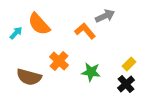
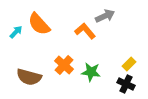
cyan arrow: moved 1 px up
orange cross: moved 5 px right, 4 px down
black cross: rotated 24 degrees counterclockwise
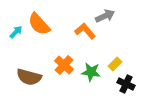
yellow rectangle: moved 14 px left
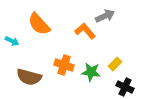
cyan arrow: moved 4 px left, 9 px down; rotated 72 degrees clockwise
orange cross: rotated 24 degrees counterclockwise
black cross: moved 1 px left, 3 px down
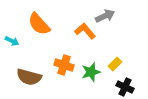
green star: rotated 24 degrees counterclockwise
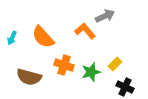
orange semicircle: moved 4 px right, 13 px down
cyan arrow: moved 3 px up; rotated 88 degrees clockwise
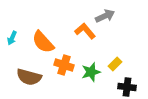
orange semicircle: moved 5 px down
black cross: moved 2 px right; rotated 18 degrees counterclockwise
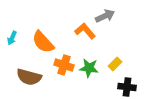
green star: moved 2 px left, 4 px up; rotated 24 degrees clockwise
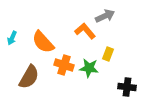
yellow rectangle: moved 7 px left, 10 px up; rotated 24 degrees counterclockwise
brown semicircle: rotated 75 degrees counterclockwise
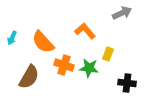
gray arrow: moved 17 px right, 3 px up
black cross: moved 4 px up
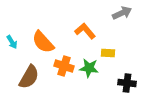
cyan arrow: moved 4 px down; rotated 56 degrees counterclockwise
yellow rectangle: moved 1 px up; rotated 72 degrees clockwise
orange cross: moved 1 px down
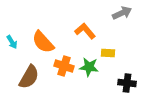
green star: moved 1 px up
